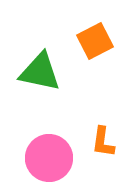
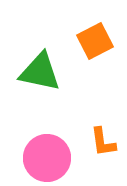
orange L-shape: rotated 16 degrees counterclockwise
pink circle: moved 2 px left
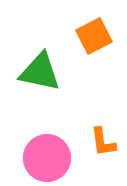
orange square: moved 1 px left, 5 px up
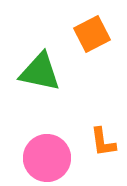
orange square: moved 2 px left, 2 px up
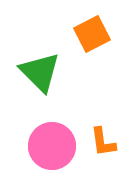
green triangle: rotated 33 degrees clockwise
pink circle: moved 5 px right, 12 px up
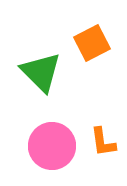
orange square: moved 9 px down
green triangle: moved 1 px right
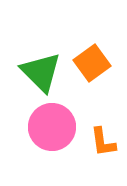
orange square: moved 20 px down; rotated 9 degrees counterclockwise
pink circle: moved 19 px up
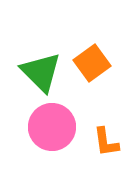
orange L-shape: moved 3 px right
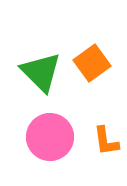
pink circle: moved 2 px left, 10 px down
orange L-shape: moved 1 px up
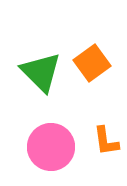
pink circle: moved 1 px right, 10 px down
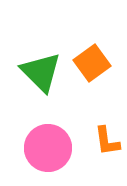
orange L-shape: moved 1 px right
pink circle: moved 3 px left, 1 px down
